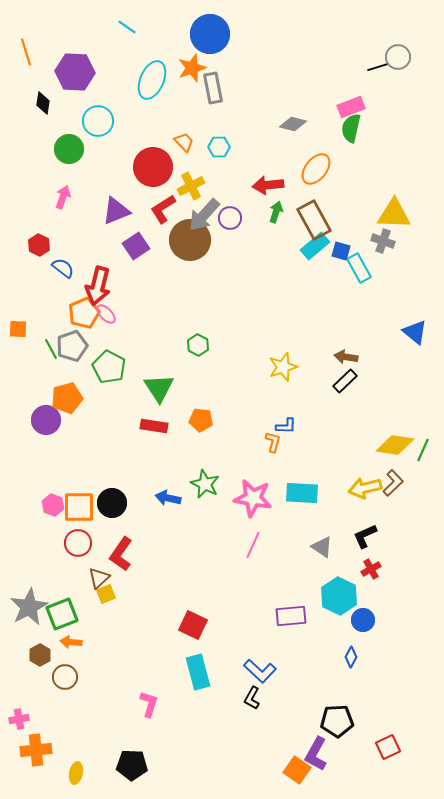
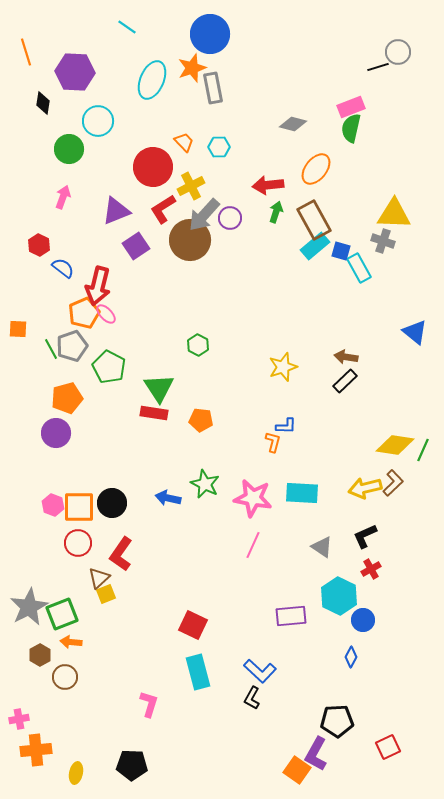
gray circle at (398, 57): moved 5 px up
purple circle at (46, 420): moved 10 px right, 13 px down
red rectangle at (154, 426): moved 13 px up
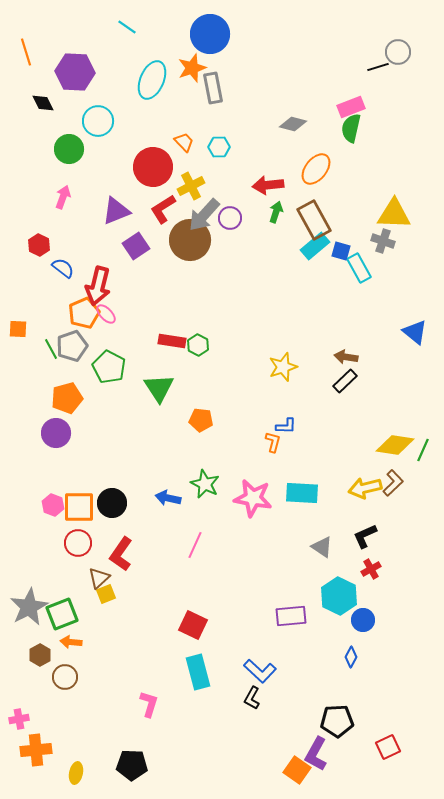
black diamond at (43, 103): rotated 35 degrees counterclockwise
red rectangle at (154, 413): moved 18 px right, 72 px up
pink line at (253, 545): moved 58 px left
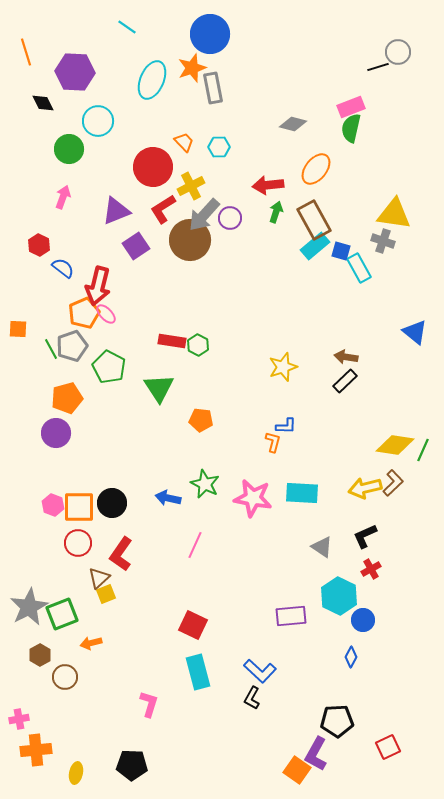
yellow triangle at (394, 214): rotated 6 degrees clockwise
orange arrow at (71, 642): moved 20 px right, 1 px down; rotated 20 degrees counterclockwise
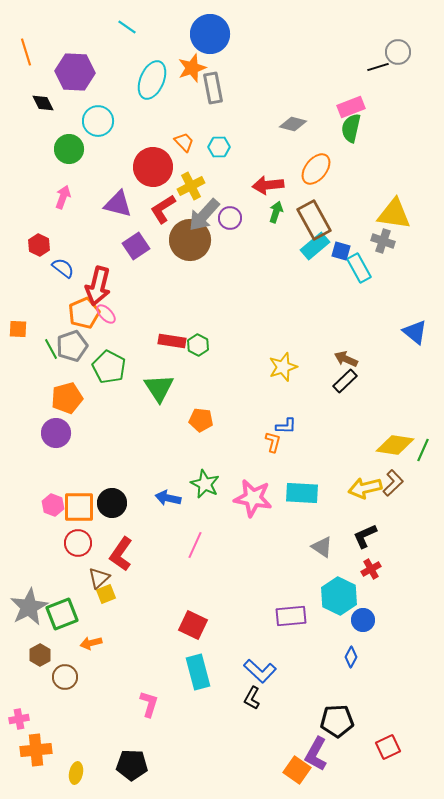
purple triangle at (116, 211): moved 2 px right, 7 px up; rotated 36 degrees clockwise
brown arrow at (346, 357): moved 2 px down; rotated 15 degrees clockwise
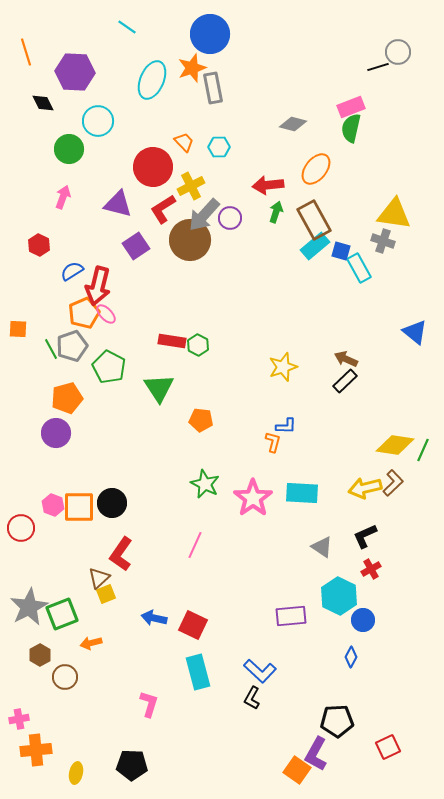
blue semicircle at (63, 268): moved 9 px right, 3 px down; rotated 70 degrees counterclockwise
blue arrow at (168, 498): moved 14 px left, 120 px down
pink star at (253, 498): rotated 27 degrees clockwise
red circle at (78, 543): moved 57 px left, 15 px up
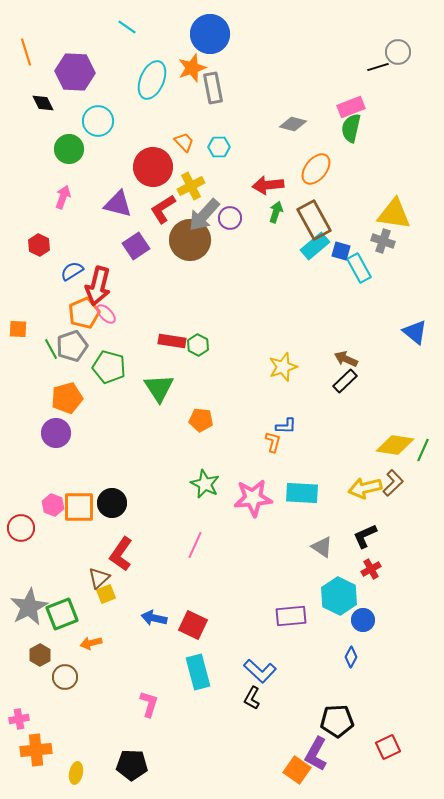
green pentagon at (109, 367): rotated 12 degrees counterclockwise
pink star at (253, 498): rotated 30 degrees clockwise
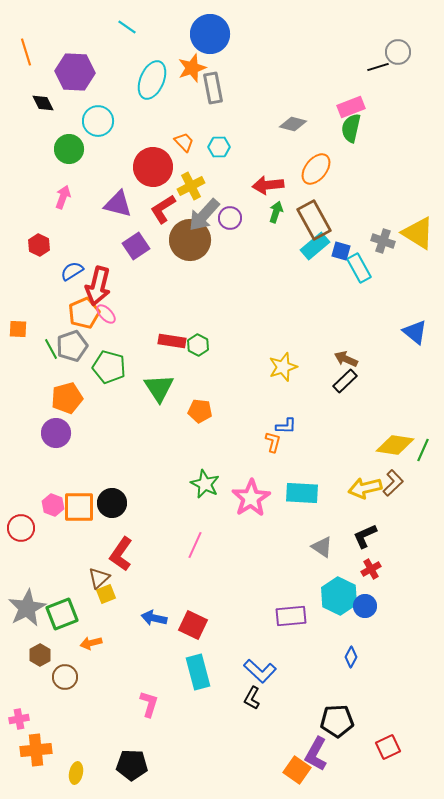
yellow triangle at (394, 214): moved 24 px right, 19 px down; rotated 24 degrees clockwise
orange pentagon at (201, 420): moved 1 px left, 9 px up
pink star at (253, 498): moved 2 px left; rotated 27 degrees counterclockwise
gray star at (29, 607): moved 2 px left, 1 px down
blue circle at (363, 620): moved 2 px right, 14 px up
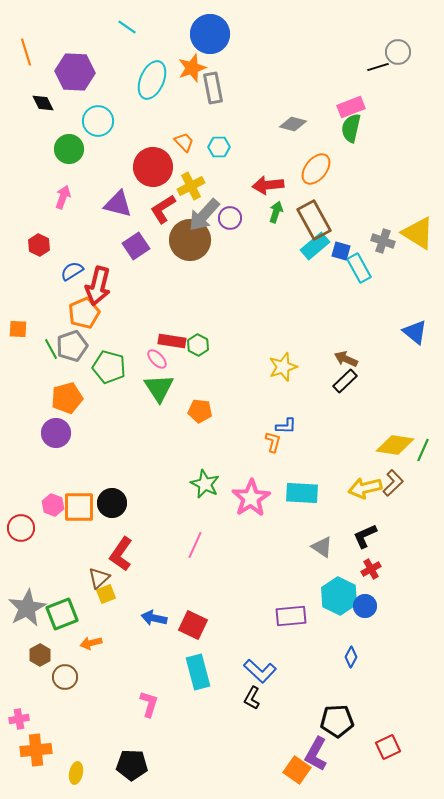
pink ellipse at (106, 314): moved 51 px right, 45 px down
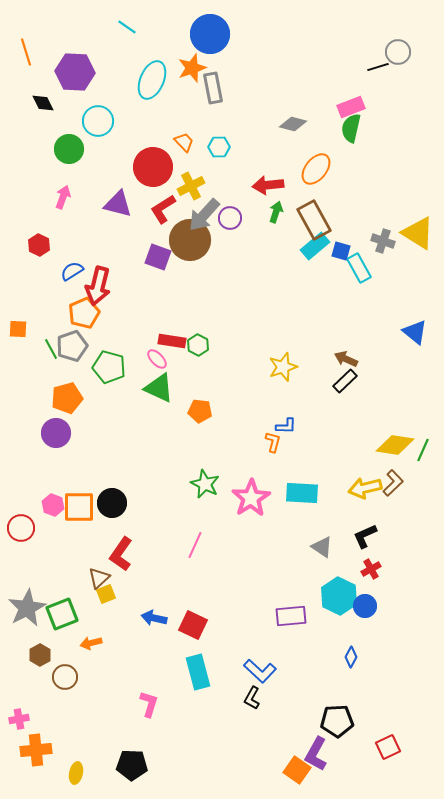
purple square at (136, 246): moved 22 px right, 11 px down; rotated 36 degrees counterclockwise
green triangle at (159, 388): rotated 32 degrees counterclockwise
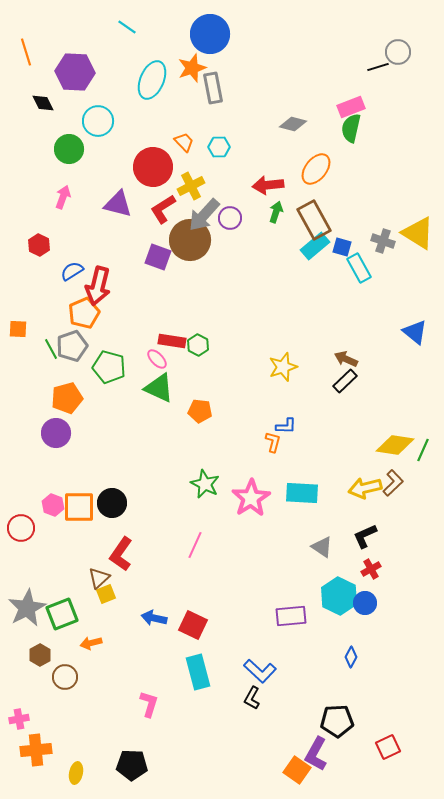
blue square at (341, 251): moved 1 px right, 4 px up
blue circle at (365, 606): moved 3 px up
